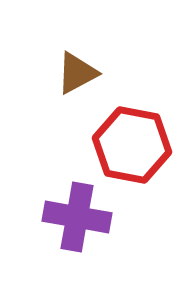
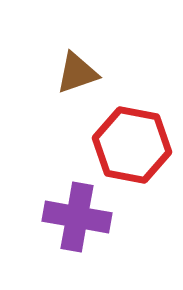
brown triangle: rotated 9 degrees clockwise
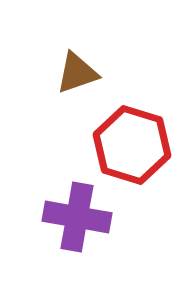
red hexagon: rotated 6 degrees clockwise
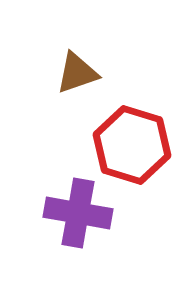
purple cross: moved 1 px right, 4 px up
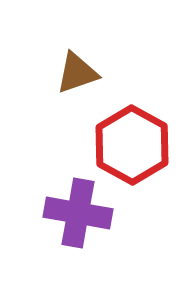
red hexagon: rotated 12 degrees clockwise
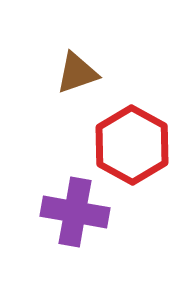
purple cross: moved 3 px left, 1 px up
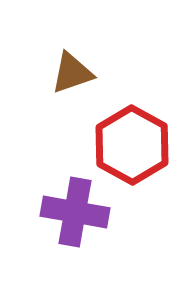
brown triangle: moved 5 px left
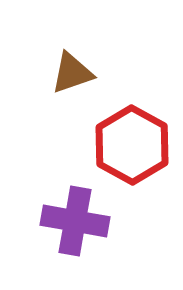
purple cross: moved 9 px down
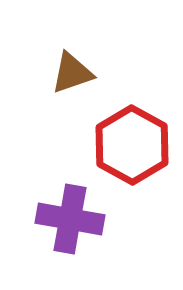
purple cross: moved 5 px left, 2 px up
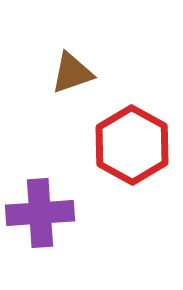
purple cross: moved 30 px left, 6 px up; rotated 14 degrees counterclockwise
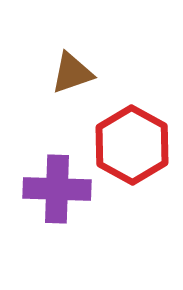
purple cross: moved 17 px right, 24 px up; rotated 6 degrees clockwise
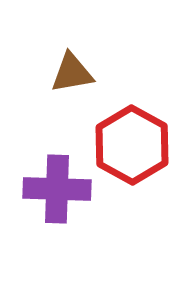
brown triangle: rotated 9 degrees clockwise
